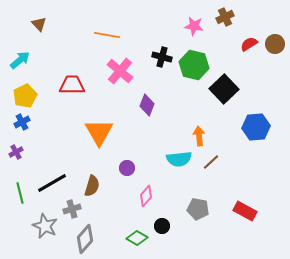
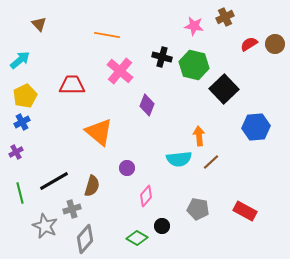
orange triangle: rotated 20 degrees counterclockwise
black line: moved 2 px right, 2 px up
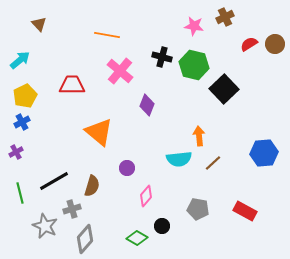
blue hexagon: moved 8 px right, 26 px down
brown line: moved 2 px right, 1 px down
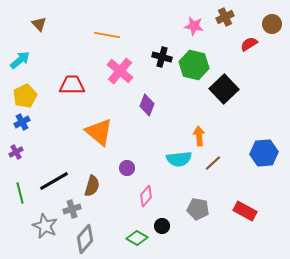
brown circle: moved 3 px left, 20 px up
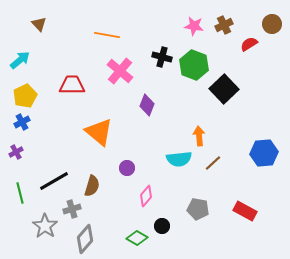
brown cross: moved 1 px left, 8 px down
green hexagon: rotated 8 degrees clockwise
gray star: rotated 10 degrees clockwise
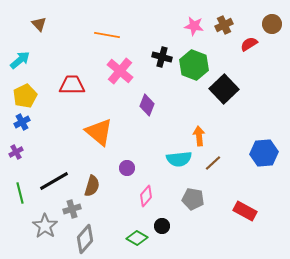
gray pentagon: moved 5 px left, 10 px up
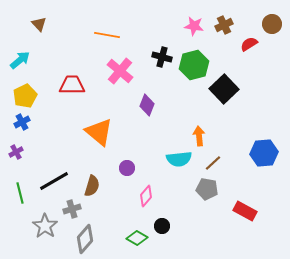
green hexagon: rotated 24 degrees clockwise
gray pentagon: moved 14 px right, 10 px up
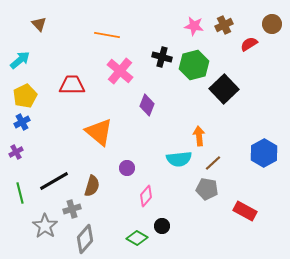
blue hexagon: rotated 24 degrees counterclockwise
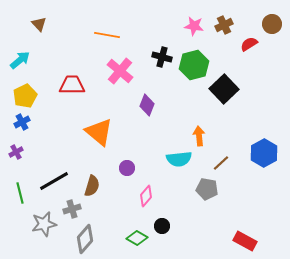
brown line: moved 8 px right
red rectangle: moved 30 px down
gray star: moved 1 px left, 2 px up; rotated 25 degrees clockwise
